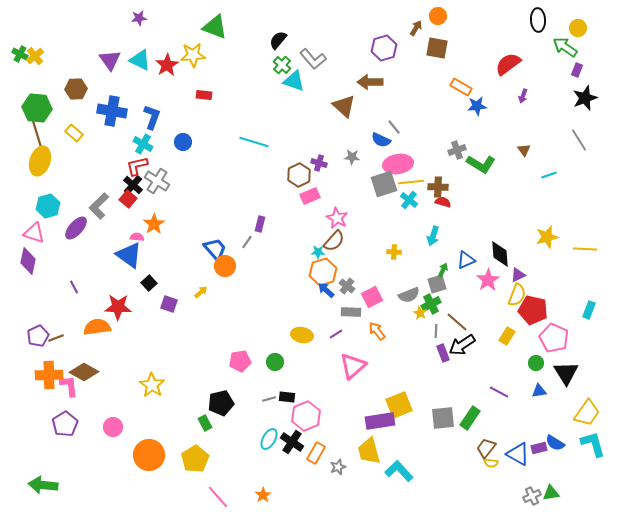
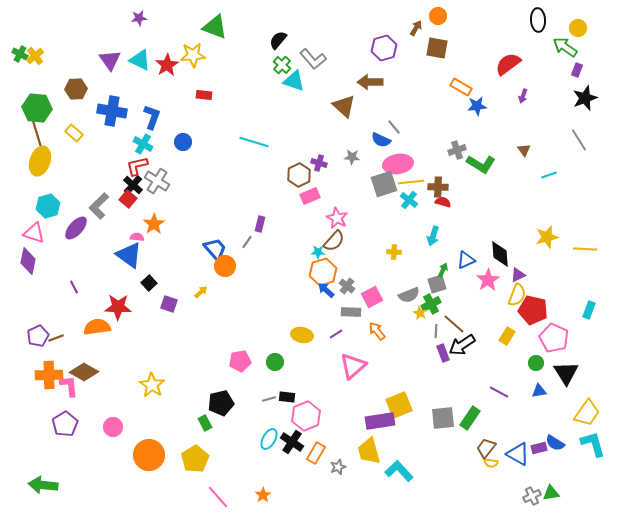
brown line at (457, 322): moved 3 px left, 2 px down
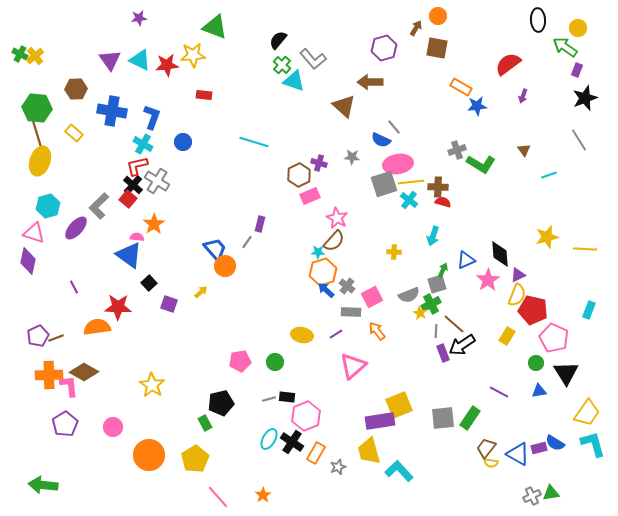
red star at (167, 65): rotated 25 degrees clockwise
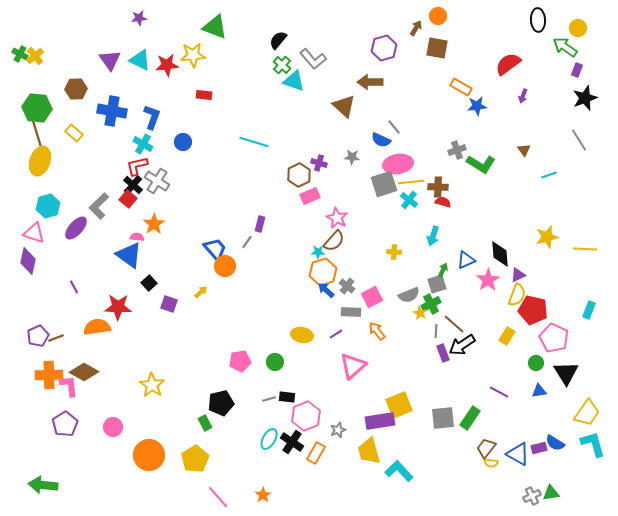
gray star at (338, 467): moved 37 px up
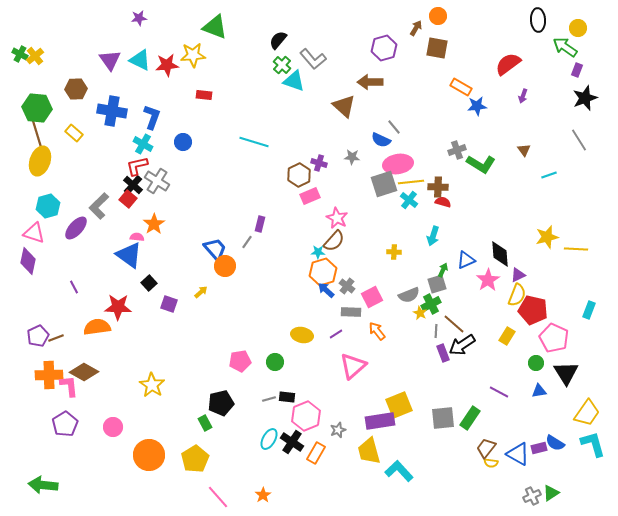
yellow line at (585, 249): moved 9 px left
green triangle at (551, 493): rotated 24 degrees counterclockwise
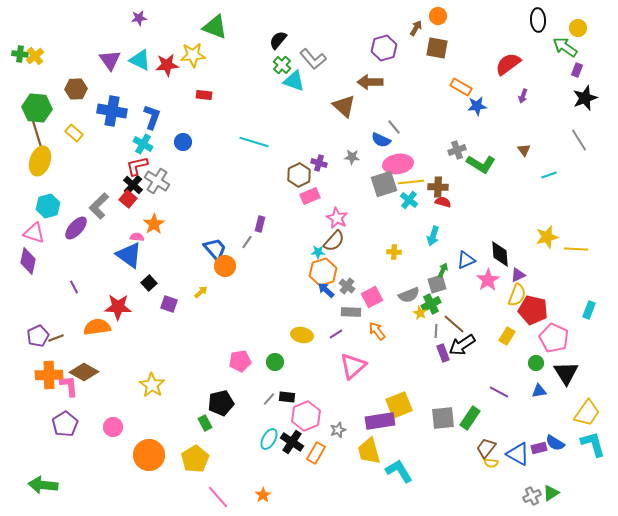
green cross at (20, 54): rotated 21 degrees counterclockwise
gray line at (269, 399): rotated 32 degrees counterclockwise
cyan L-shape at (399, 471): rotated 12 degrees clockwise
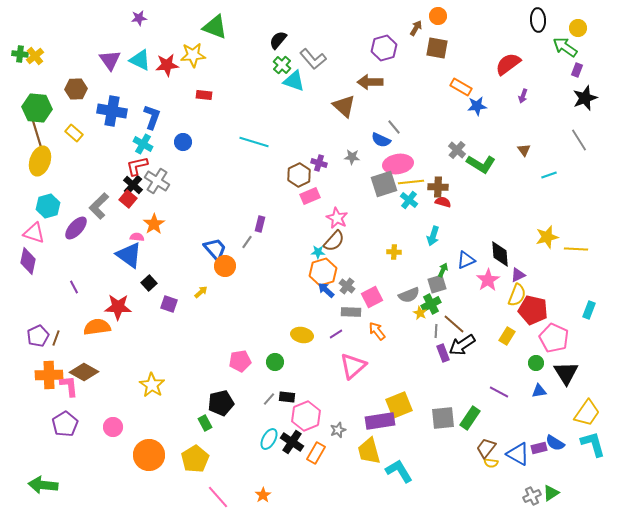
gray cross at (457, 150): rotated 30 degrees counterclockwise
brown line at (56, 338): rotated 49 degrees counterclockwise
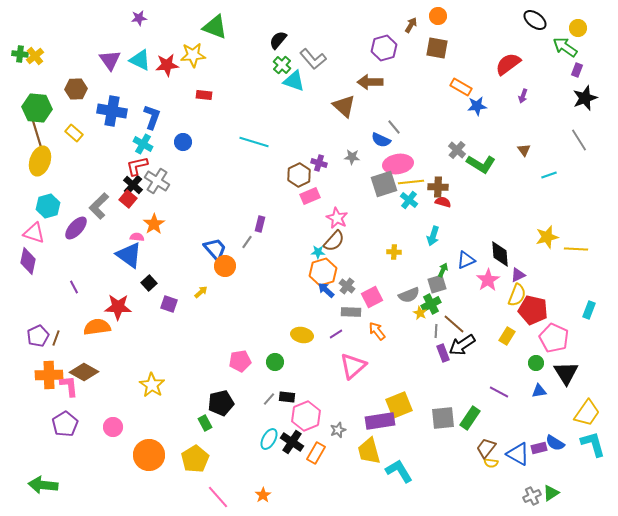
black ellipse at (538, 20): moved 3 px left; rotated 50 degrees counterclockwise
brown arrow at (416, 28): moved 5 px left, 3 px up
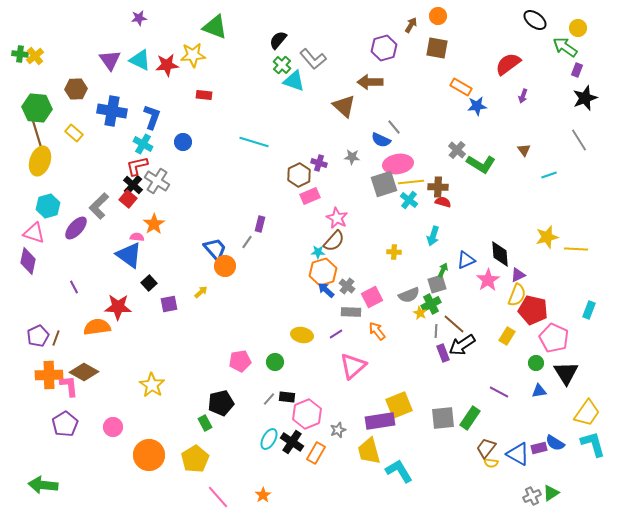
purple square at (169, 304): rotated 30 degrees counterclockwise
pink hexagon at (306, 416): moved 1 px right, 2 px up
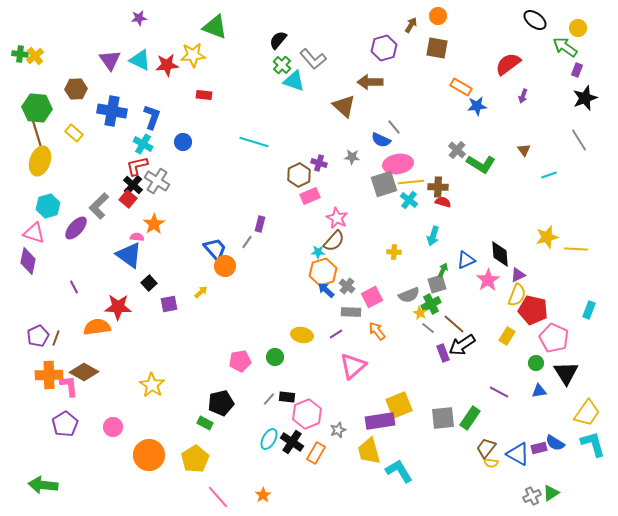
gray line at (436, 331): moved 8 px left, 3 px up; rotated 56 degrees counterclockwise
green circle at (275, 362): moved 5 px up
green rectangle at (205, 423): rotated 35 degrees counterclockwise
